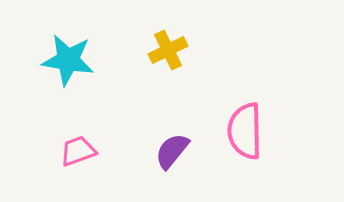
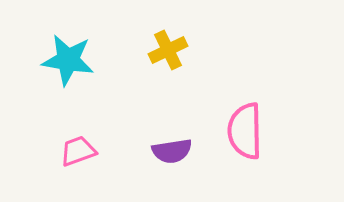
purple semicircle: rotated 138 degrees counterclockwise
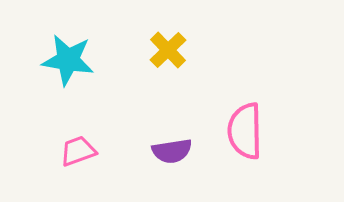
yellow cross: rotated 18 degrees counterclockwise
